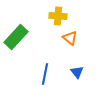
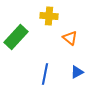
yellow cross: moved 9 px left
blue triangle: rotated 40 degrees clockwise
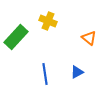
yellow cross: moved 1 px left, 5 px down; rotated 18 degrees clockwise
orange triangle: moved 19 px right
blue line: rotated 20 degrees counterclockwise
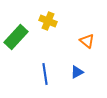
orange triangle: moved 2 px left, 3 px down
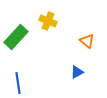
blue line: moved 27 px left, 9 px down
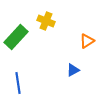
yellow cross: moved 2 px left
orange triangle: rotated 49 degrees clockwise
blue triangle: moved 4 px left, 2 px up
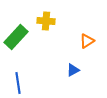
yellow cross: rotated 18 degrees counterclockwise
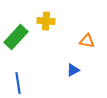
orange triangle: rotated 42 degrees clockwise
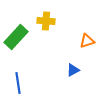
orange triangle: rotated 28 degrees counterclockwise
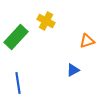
yellow cross: rotated 24 degrees clockwise
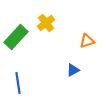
yellow cross: moved 2 px down; rotated 24 degrees clockwise
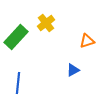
blue line: rotated 15 degrees clockwise
